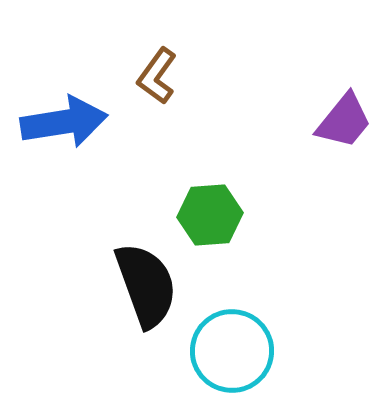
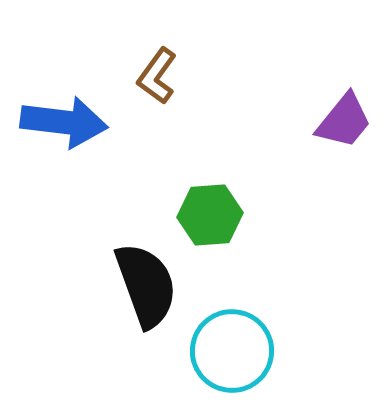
blue arrow: rotated 16 degrees clockwise
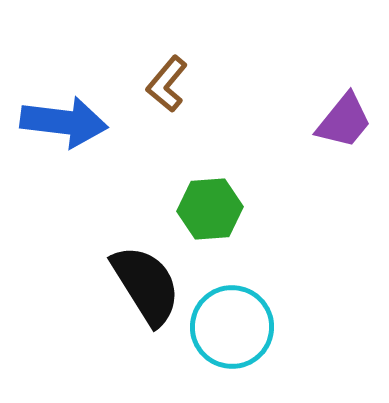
brown L-shape: moved 10 px right, 8 px down; rotated 4 degrees clockwise
green hexagon: moved 6 px up
black semicircle: rotated 12 degrees counterclockwise
cyan circle: moved 24 px up
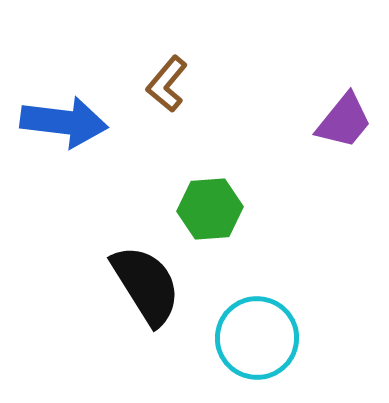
cyan circle: moved 25 px right, 11 px down
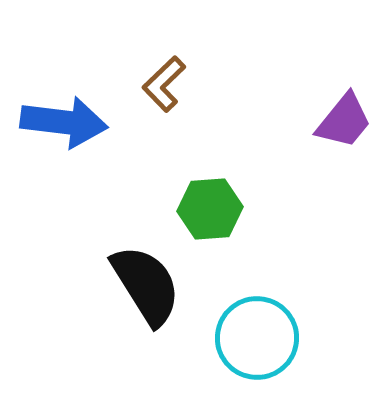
brown L-shape: moved 3 px left; rotated 6 degrees clockwise
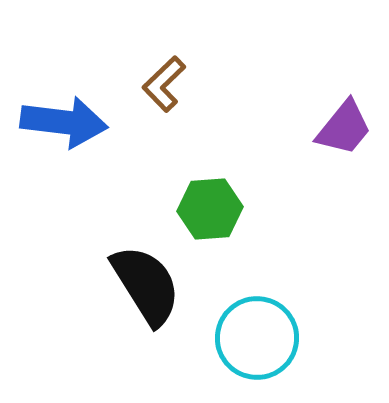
purple trapezoid: moved 7 px down
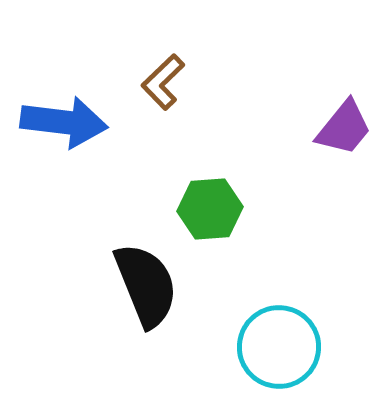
brown L-shape: moved 1 px left, 2 px up
black semicircle: rotated 10 degrees clockwise
cyan circle: moved 22 px right, 9 px down
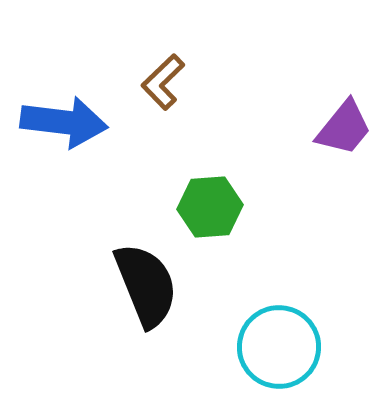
green hexagon: moved 2 px up
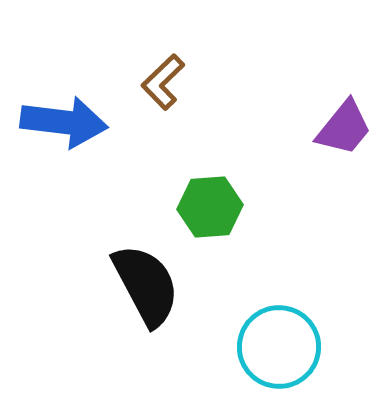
black semicircle: rotated 6 degrees counterclockwise
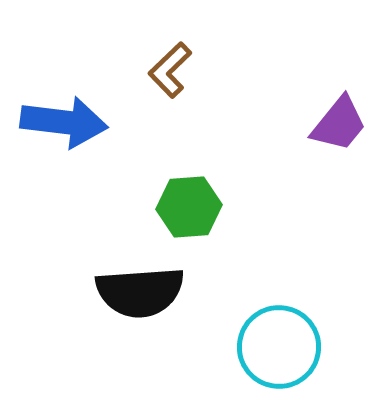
brown L-shape: moved 7 px right, 12 px up
purple trapezoid: moved 5 px left, 4 px up
green hexagon: moved 21 px left
black semicircle: moved 6 px left, 7 px down; rotated 114 degrees clockwise
